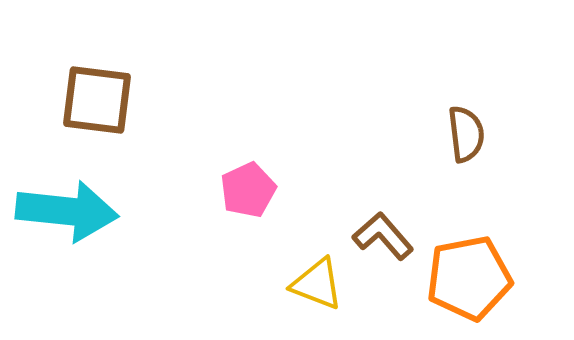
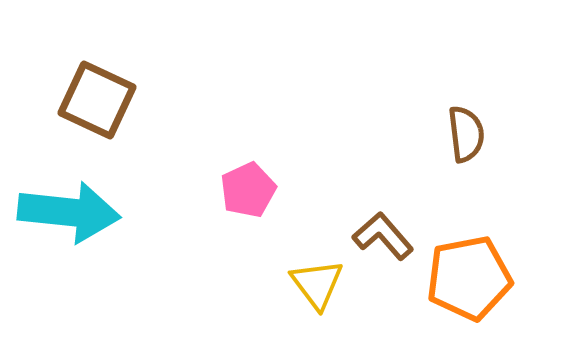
brown square: rotated 18 degrees clockwise
cyan arrow: moved 2 px right, 1 px down
yellow triangle: rotated 32 degrees clockwise
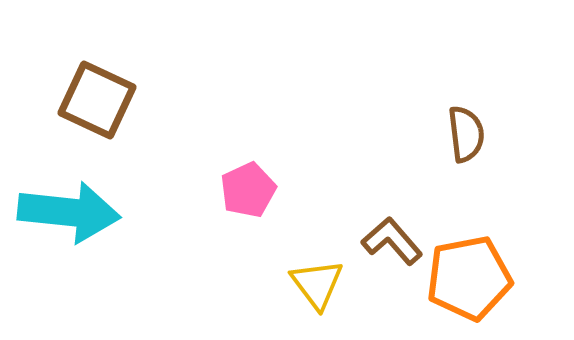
brown L-shape: moved 9 px right, 5 px down
